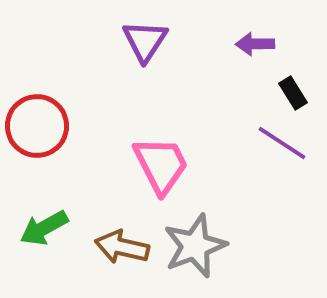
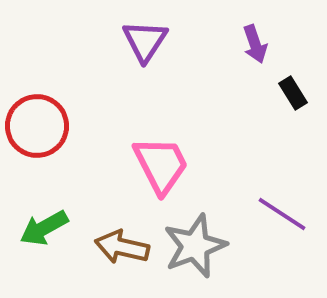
purple arrow: rotated 108 degrees counterclockwise
purple line: moved 71 px down
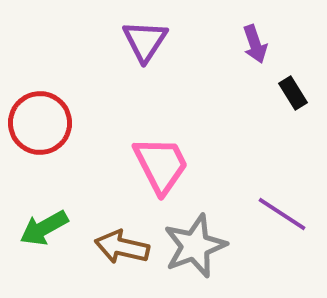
red circle: moved 3 px right, 3 px up
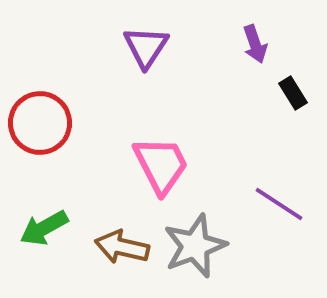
purple triangle: moved 1 px right, 6 px down
purple line: moved 3 px left, 10 px up
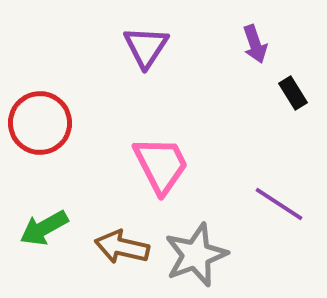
gray star: moved 1 px right, 9 px down
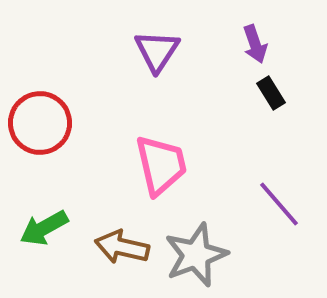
purple triangle: moved 11 px right, 4 px down
black rectangle: moved 22 px left
pink trapezoid: rotated 14 degrees clockwise
purple line: rotated 16 degrees clockwise
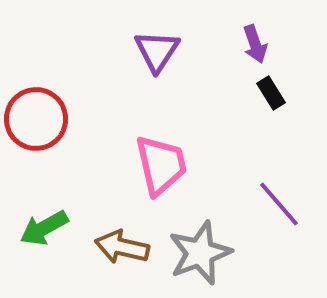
red circle: moved 4 px left, 4 px up
gray star: moved 4 px right, 2 px up
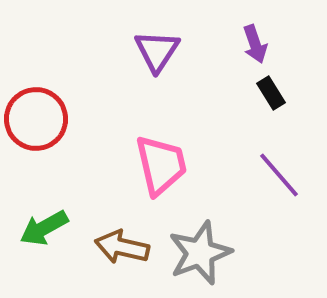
purple line: moved 29 px up
